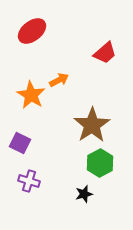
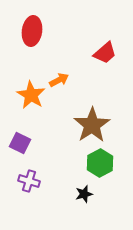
red ellipse: rotated 44 degrees counterclockwise
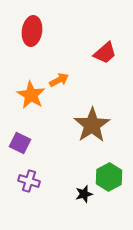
green hexagon: moved 9 px right, 14 px down
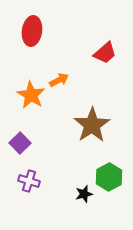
purple square: rotated 20 degrees clockwise
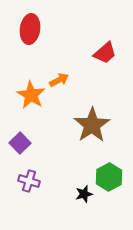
red ellipse: moved 2 px left, 2 px up
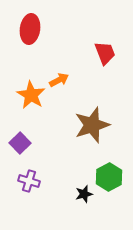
red trapezoid: rotated 70 degrees counterclockwise
brown star: rotated 15 degrees clockwise
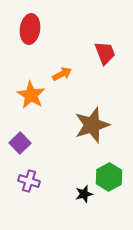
orange arrow: moved 3 px right, 6 px up
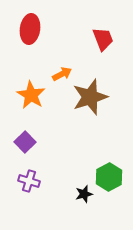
red trapezoid: moved 2 px left, 14 px up
brown star: moved 2 px left, 28 px up
purple square: moved 5 px right, 1 px up
